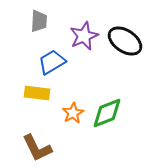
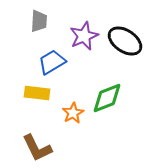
green diamond: moved 15 px up
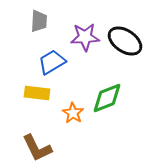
purple star: moved 1 px right, 1 px down; rotated 20 degrees clockwise
orange star: rotated 10 degrees counterclockwise
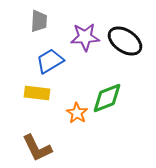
blue trapezoid: moved 2 px left, 1 px up
orange star: moved 4 px right
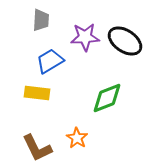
gray trapezoid: moved 2 px right, 1 px up
orange star: moved 25 px down
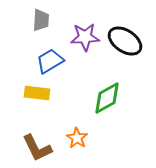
green diamond: rotated 8 degrees counterclockwise
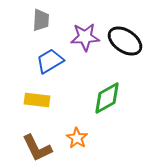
yellow rectangle: moved 7 px down
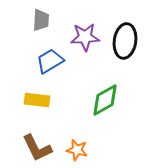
black ellipse: rotated 64 degrees clockwise
green diamond: moved 2 px left, 2 px down
orange star: moved 12 px down; rotated 20 degrees counterclockwise
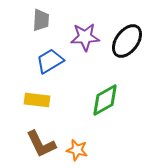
black ellipse: moved 2 px right; rotated 28 degrees clockwise
brown L-shape: moved 4 px right, 4 px up
